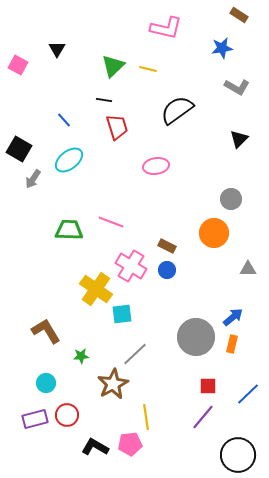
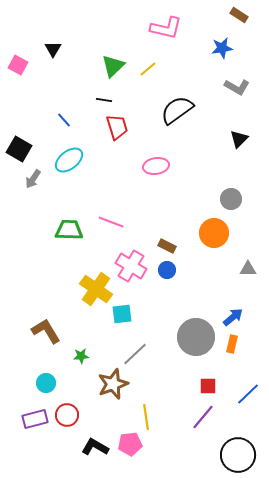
black triangle at (57, 49): moved 4 px left
yellow line at (148, 69): rotated 54 degrees counterclockwise
brown star at (113, 384): rotated 8 degrees clockwise
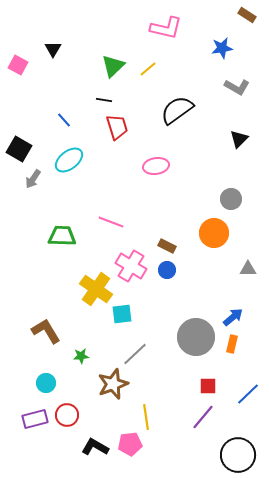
brown rectangle at (239, 15): moved 8 px right
green trapezoid at (69, 230): moved 7 px left, 6 px down
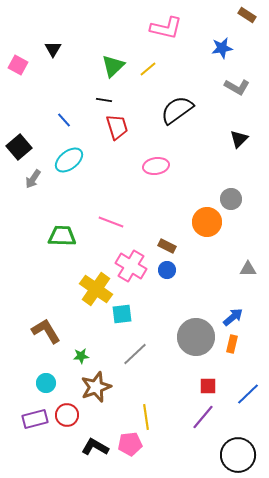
black square at (19, 149): moved 2 px up; rotated 20 degrees clockwise
orange circle at (214, 233): moved 7 px left, 11 px up
brown star at (113, 384): moved 17 px left, 3 px down
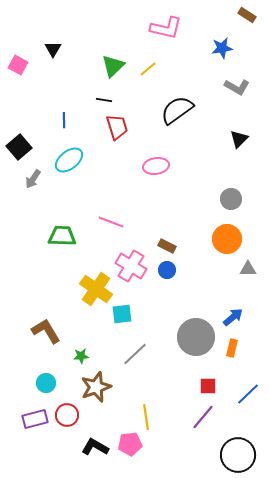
blue line at (64, 120): rotated 42 degrees clockwise
orange circle at (207, 222): moved 20 px right, 17 px down
orange rectangle at (232, 344): moved 4 px down
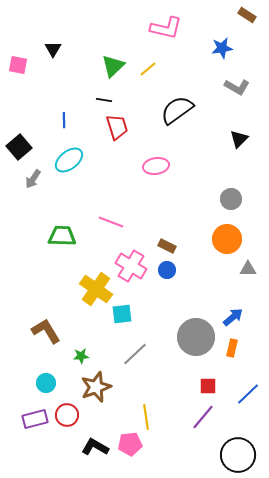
pink square at (18, 65): rotated 18 degrees counterclockwise
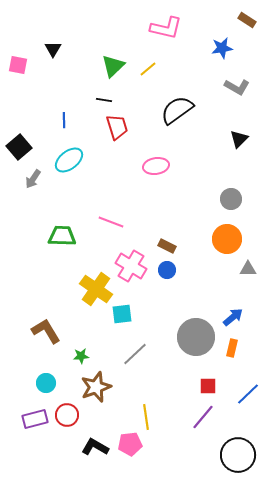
brown rectangle at (247, 15): moved 5 px down
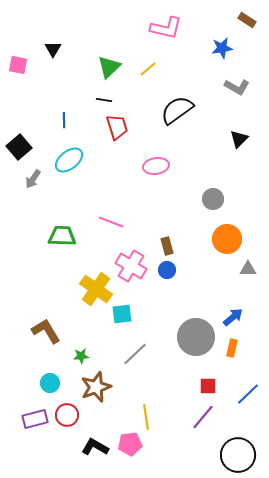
green triangle at (113, 66): moved 4 px left, 1 px down
gray circle at (231, 199): moved 18 px left
brown rectangle at (167, 246): rotated 48 degrees clockwise
cyan circle at (46, 383): moved 4 px right
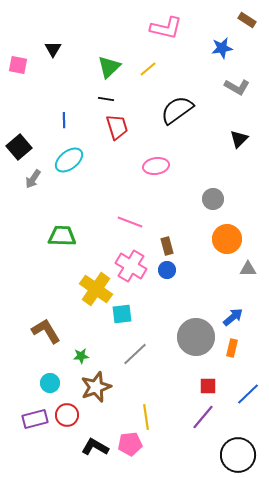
black line at (104, 100): moved 2 px right, 1 px up
pink line at (111, 222): moved 19 px right
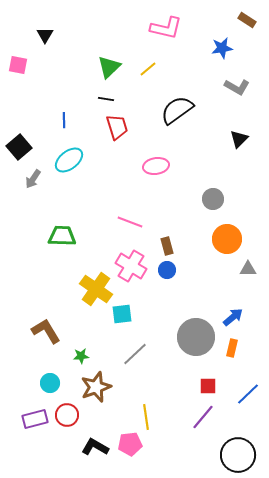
black triangle at (53, 49): moved 8 px left, 14 px up
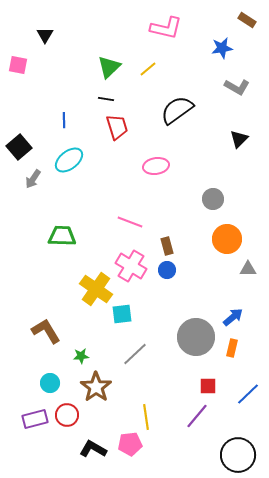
brown star at (96, 387): rotated 16 degrees counterclockwise
purple line at (203, 417): moved 6 px left, 1 px up
black L-shape at (95, 447): moved 2 px left, 2 px down
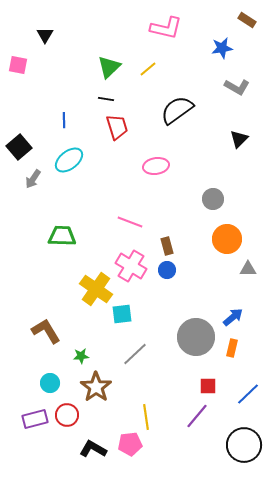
black circle at (238, 455): moved 6 px right, 10 px up
